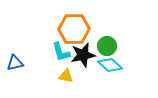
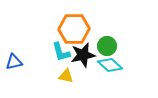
blue triangle: moved 1 px left, 1 px up
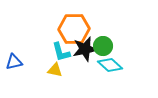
green circle: moved 4 px left
black star: moved 2 px right, 6 px up
yellow triangle: moved 11 px left, 6 px up
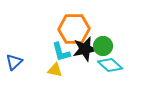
blue triangle: rotated 30 degrees counterclockwise
